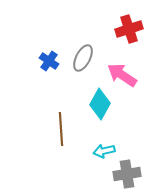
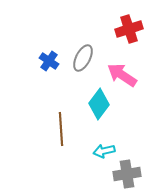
cyan diamond: moved 1 px left; rotated 8 degrees clockwise
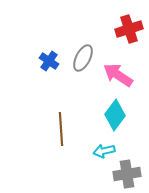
pink arrow: moved 4 px left
cyan diamond: moved 16 px right, 11 px down
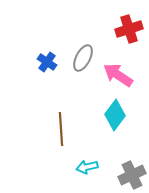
blue cross: moved 2 px left, 1 px down
cyan arrow: moved 17 px left, 16 px down
gray cross: moved 5 px right, 1 px down; rotated 16 degrees counterclockwise
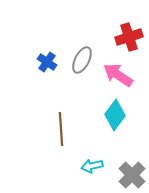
red cross: moved 8 px down
gray ellipse: moved 1 px left, 2 px down
cyan arrow: moved 5 px right, 1 px up
gray cross: rotated 20 degrees counterclockwise
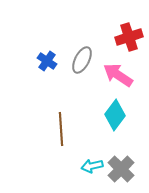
blue cross: moved 1 px up
gray cross: moved 11 px left, 6 px up
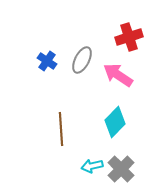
cyan diamond: moved 7 px down; rotated 8 degrees clockwise
